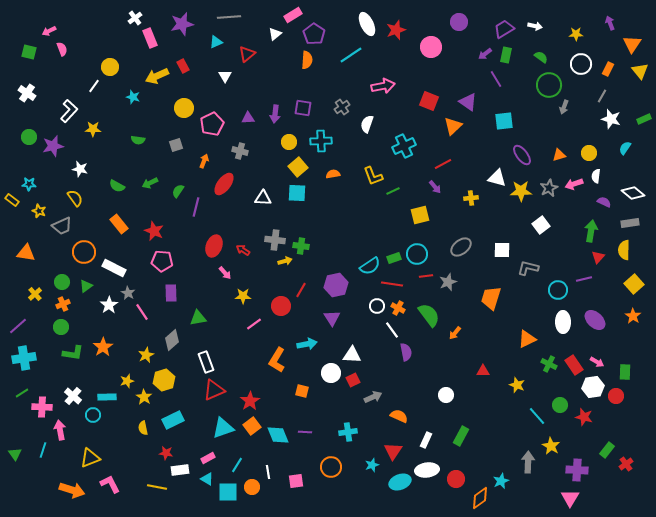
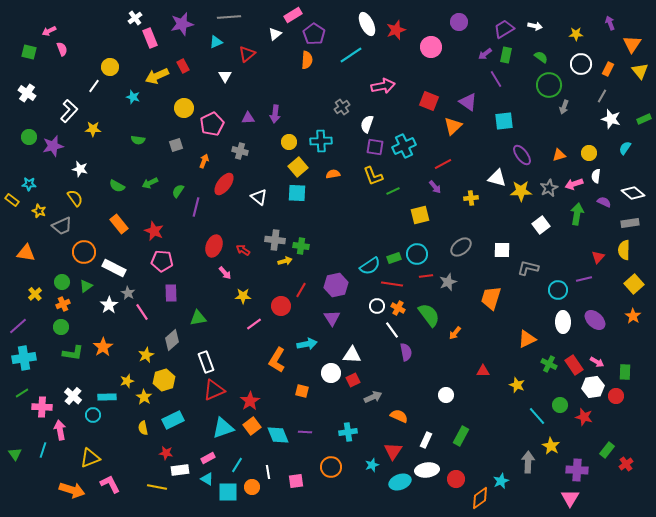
purple square at (303, 108): moved 72 px right, 39 px down
white triangle at (263, 198): moved 4 px left, 1 px up; rotated 36 degrees clockwise
green arrow at (591, 231): moved 14 px left, 17 px up
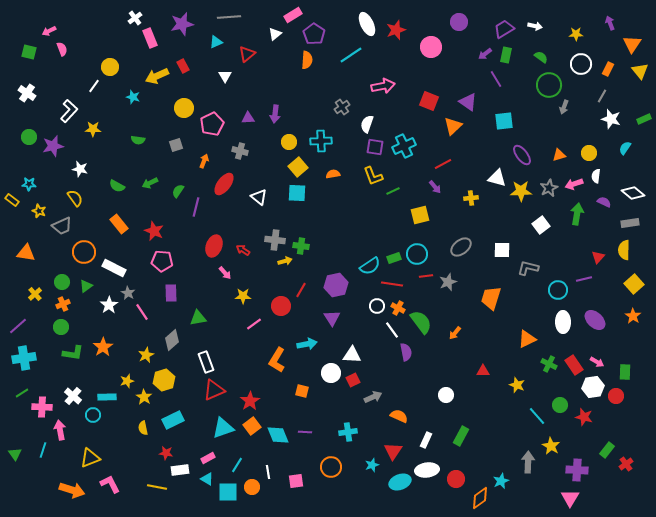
green semicircle at (429, 315): moved 8 px left, 7 px down
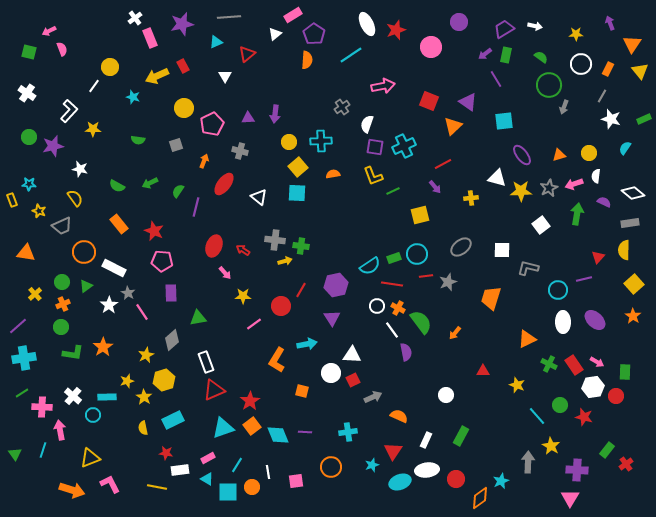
yellow rectangle at (12, 200): rotated 32 degrees clockwise
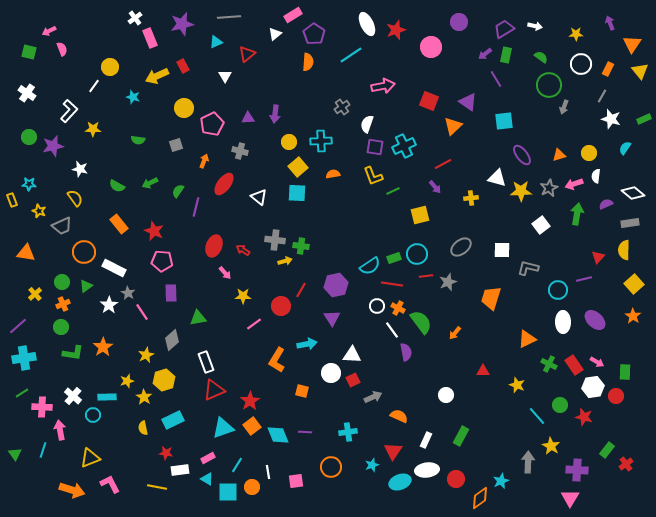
orange semicircle at (307, 60): moved 1 px right, 2 px down
purple semicircle at (604, 202): moved 2 px right, 2 px down; rotated 48 degrees counterclockwise
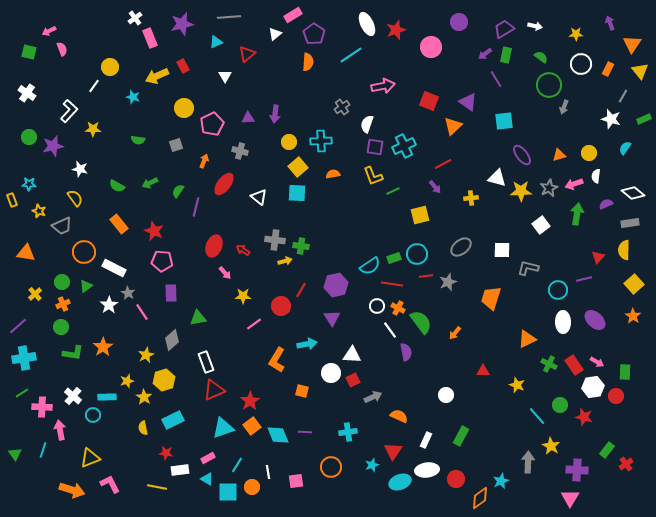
gray line at (602, 96): moved 21 px right
white line at (392, 330): moved 2 px left
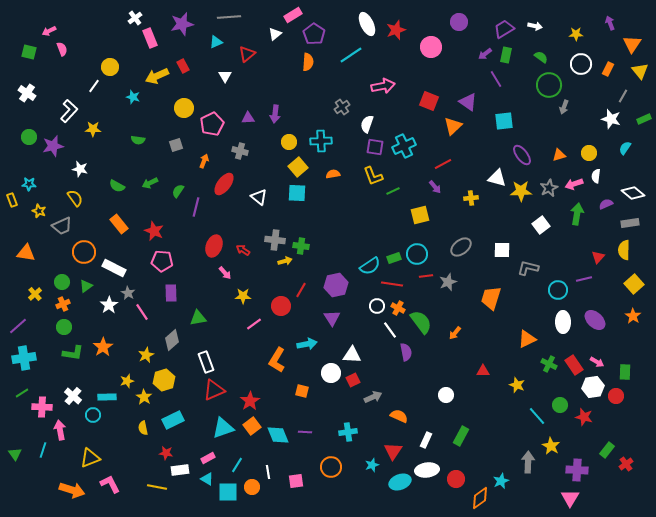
green circle at (61, 327): moved 3 px right
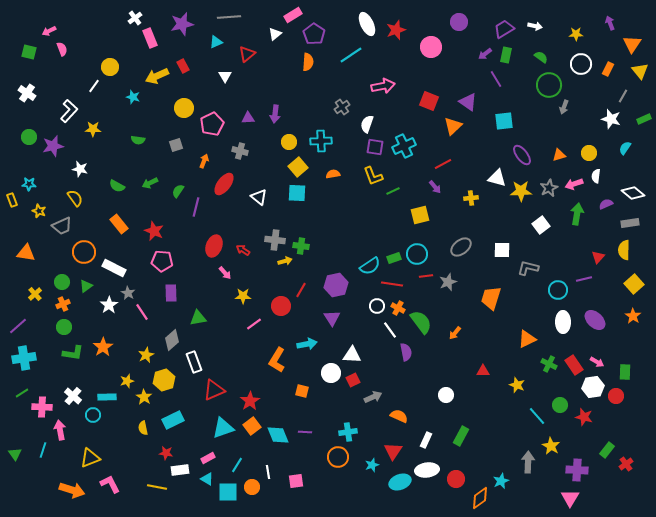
white rectangle at (206, 362): moved 12 px left
orange circle at (331, 467): moved 7 px right, 10 px up
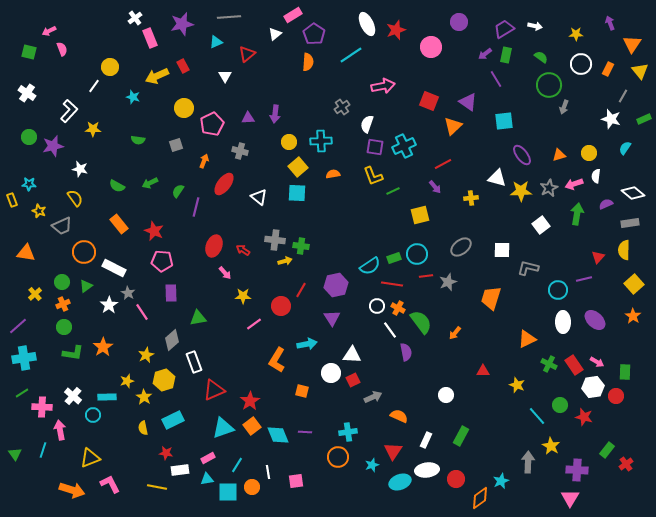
cyan triangle at (207, 479): rotated 40 degrees counterclockwise
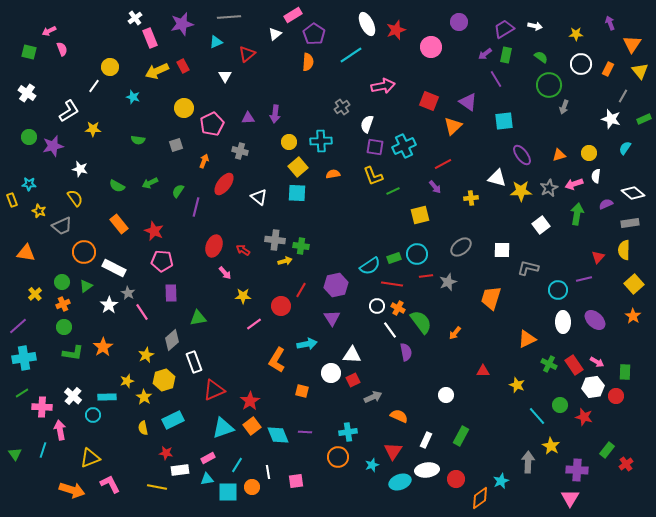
yellow arrow at (157, 76): moved 5 px up
white L-shape at (69, 111): rotated 15 degrees clockwise
